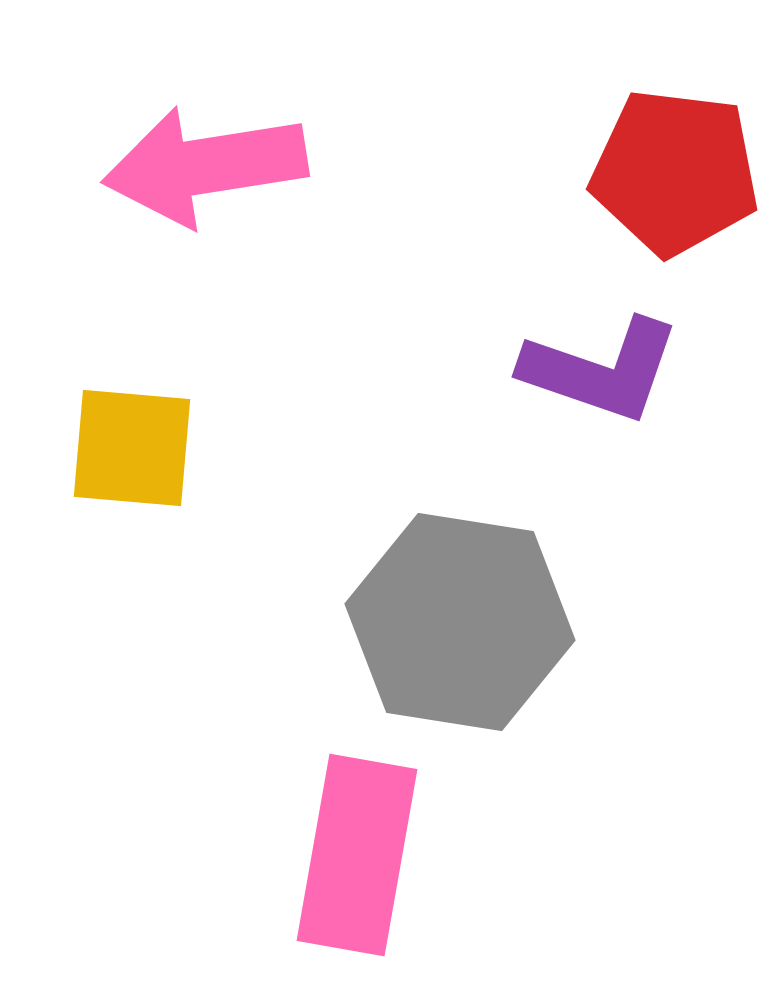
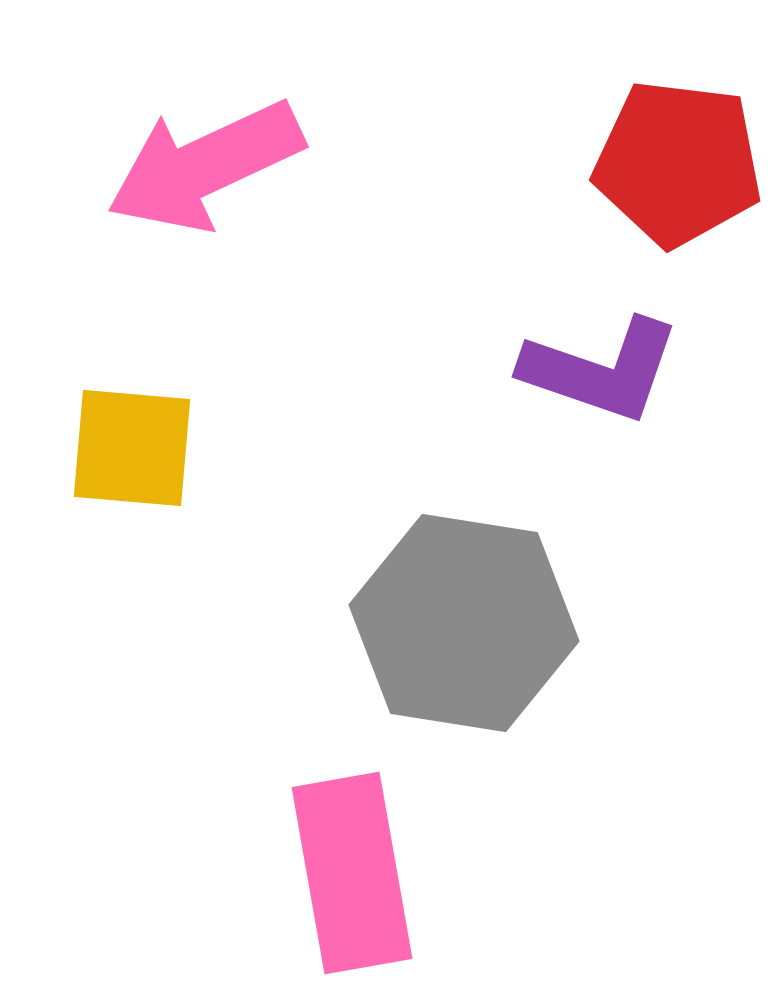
pink arrow: rotated 16 degrees counterclockwise
red pentagon: moved 3 px right, 9 px up
gray hexagon: moved 4 px right, 1 px down
pink rectangle: moved 5 px left, 18 px down; rotated 20 degrees counterclockwise
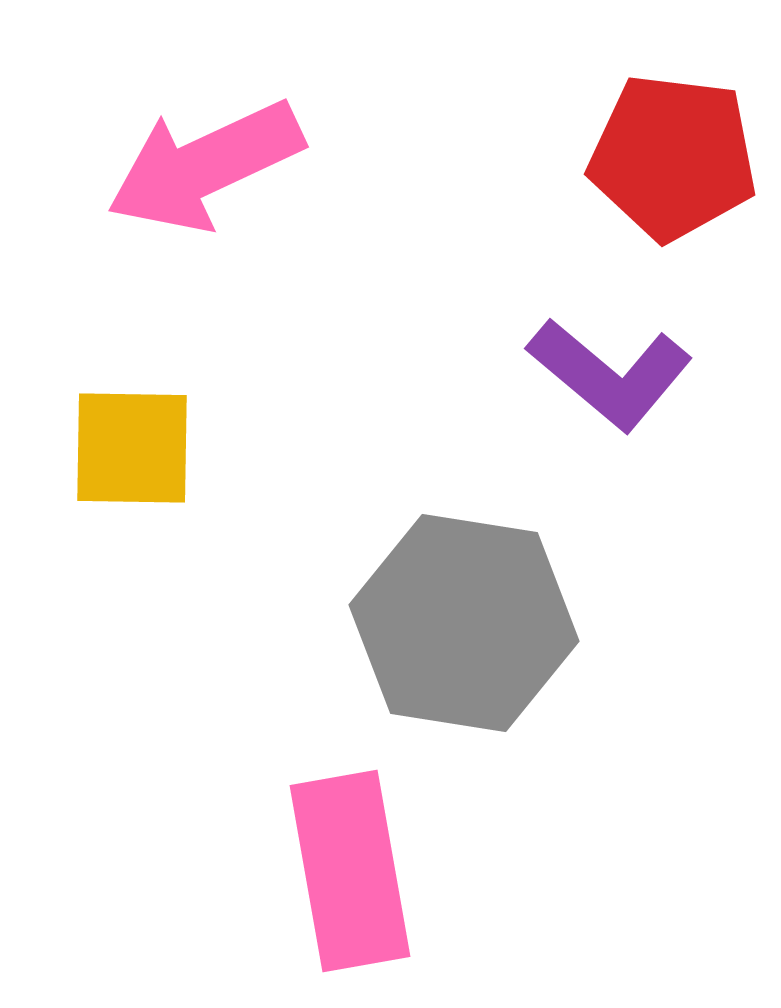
red pentagon: moved 5 px left, 6 px up
purple L-shape: moved 9 px right, 4 px down; rotated 21 degrees clockwise
yellow square: rotated 4 degrees counterclockwise
pink rectangle: moved 2 px left, 2 px up
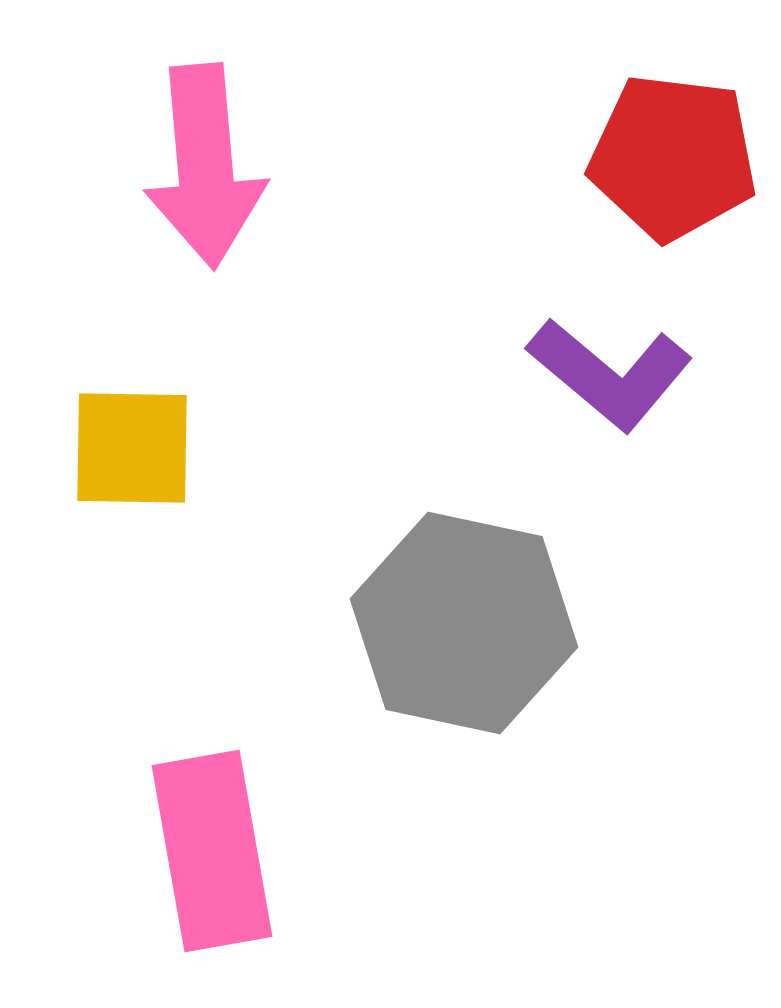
pink arrow: rotated 70 degrees counterclockwise
gray hexagon: rotated 3 degrees clockwise
pink rectangle: moved 138 px left, 20 px up
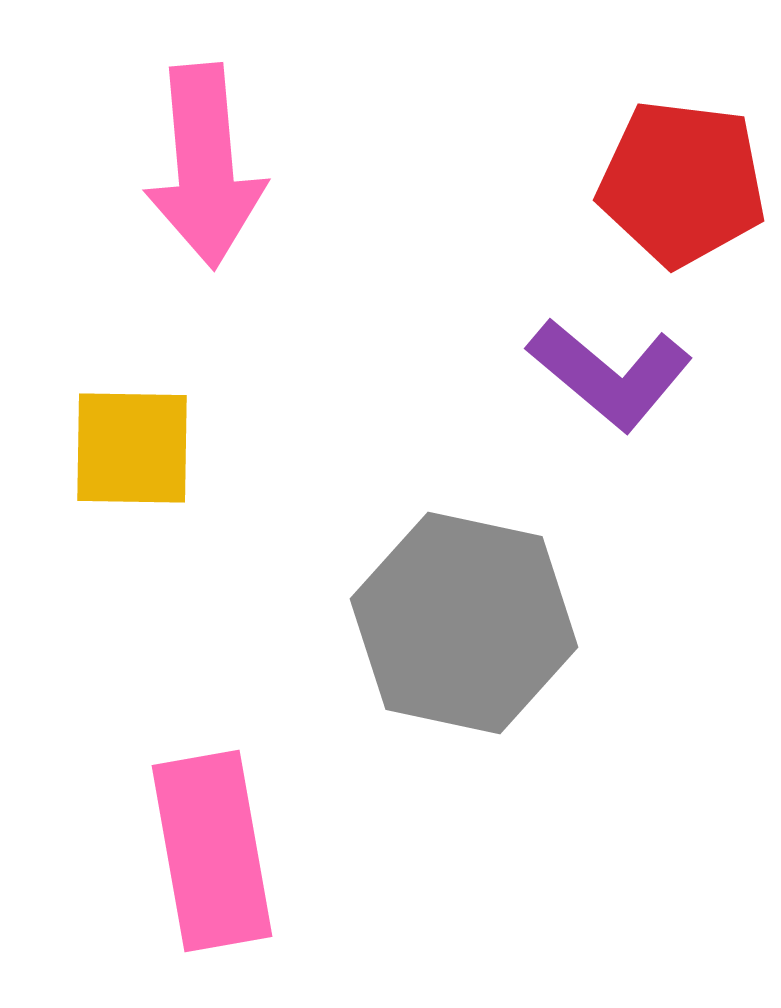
red pentagon: moved 9 px right, 26 px down
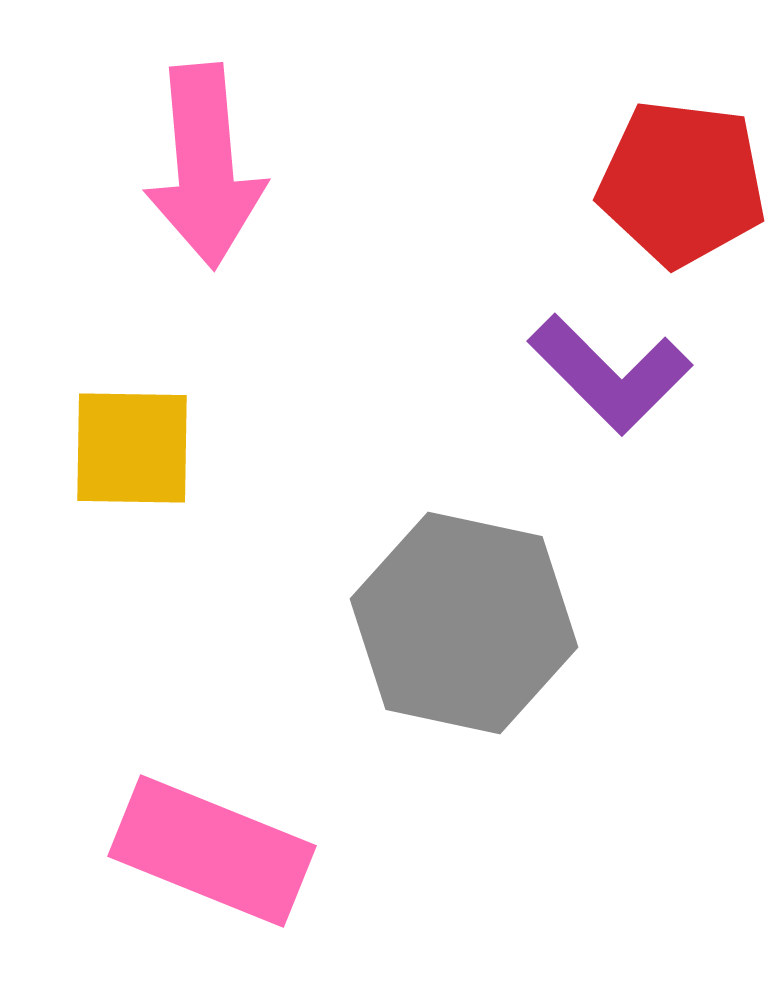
purple L-shape: rotated 5 degrees clockwise
pink rectangle: rotated 58 degrees counterclockwise
